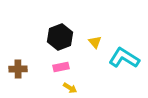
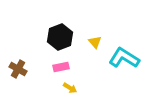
brown cross: rotated 30 degrees clockwise
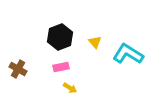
cyan L-shape: moved 4 px right, 4 px up
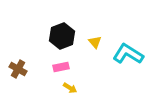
black hexagon: moved 2 px right, 1 px up
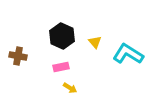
black hexagon: rotated 15 degrees counterclockwise
brown cross: moved 13 px up; rotated 18 degrees counterclockwise
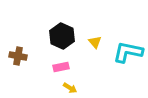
cyan L-shape: moved 2 px up; rotated 20 degrees counterclockwise
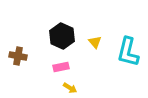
cyan L-shape: rotated 88 degrees counterclockwise
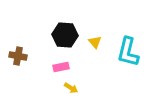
black hexagon: moved 3 px right, 1 px up; rotated 20 degrees counterclockwise
yellow arrow: moved 1 px right
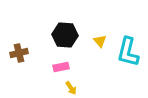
yellow triangle: moved 5 px right, 1 px up
brown cross: moved 1 px right, 3 px up; rotated 24 degrees counterclockwise
yellow arrow: rotated 24 degrees clockwise
